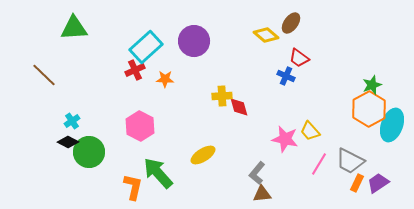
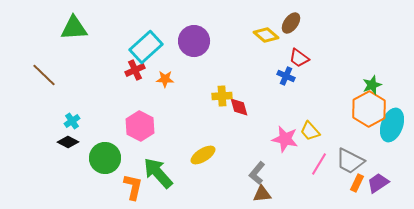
green circle: moved 16 px right, 6 px down
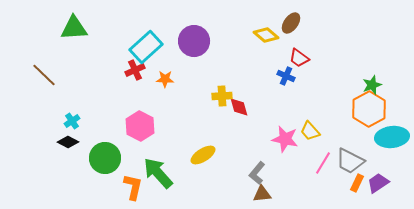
cyan ellipse: moved 12 px down; rotated 64 degrees clockwise
pink line: moved 4 px right, 1 px up
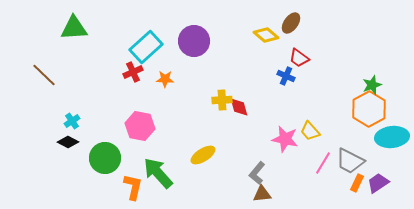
red cross: moved 2 px left, 2 px down
yellow cross: moved 4 px down
pink hexagon: rotated 16 degrees counterclockwise
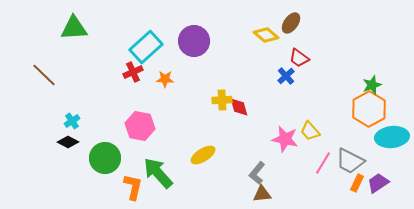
blue cross: rotated 24 degrees clockwise
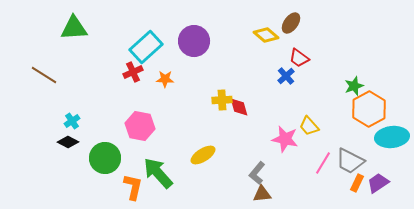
brown line: rotated 12 degrees counterclockwise
green star: moved 18 px left, 1 px down
yellow trapezoid: moved 1 px left, 5 px up
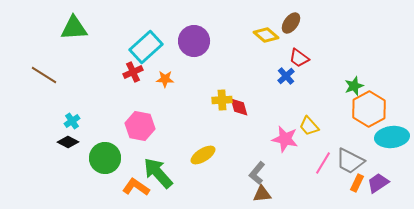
orange L-shape: moved 3 px right; rotated 68 degrees counterclockwise
